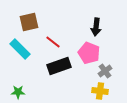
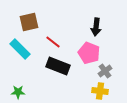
black rectangle: moved 1 px left; rotated 40 degrees clockwise
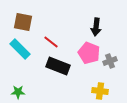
brown square: moved 6 px left; rotated 24 degrees clockwise
red line: moved 2 px left
gray cross: moved 5 px right, 10 px up; rotated 16 degrees clockwise
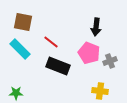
green star: moved 2 px left, 1 px down
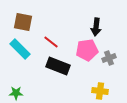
pink pentagon: moved 2 px left, 3 px up; rotated 30 degrees counterclockwise
gray cross: moved 1 px left, 3 px up
